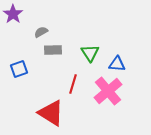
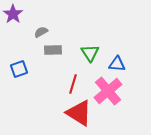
red triangle: moved 28 px right
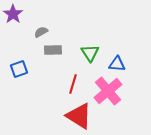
red triangle: moved 3 px down
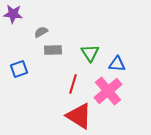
purple star: rotated 30 degrees counterclockwise
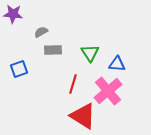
red triangle: moved 4 px right
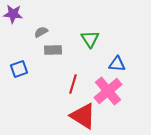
green triangle: moved 14 px up
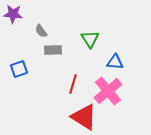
gray semicircle: moved 1 px up; rotated 96 degrees counterclockwise
blue triangle: moved 2 px left, 2 px up
red triangle: moved 1 px right, 1 px down
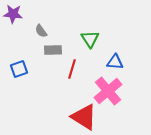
red line: moved 1 px left, 15 px up
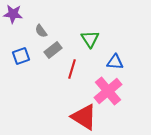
gray rectangle: rotated 36 degrees counterclockwise
blue square: moved 2 px right, 13 px up
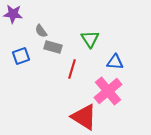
gray rectangle: moved 3 px up; rotated 54 degrees clockwise
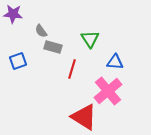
blue square: moved 3 px left, 5 px down
